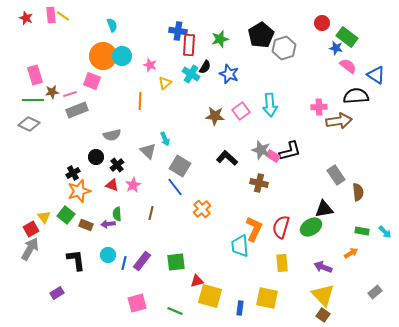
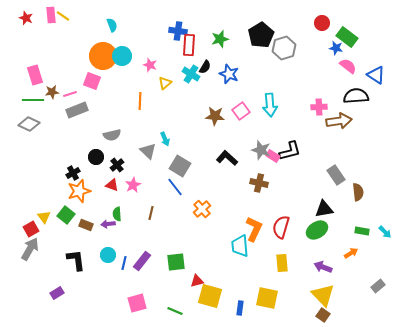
green ellipse at (311, 227): moved 6 px right, 3 px down
gray rectangle at (375, 292): moved 3 px right, 6 px up
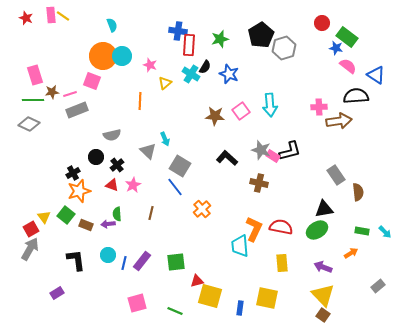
red semicircle at (281, 227): rotated 85 degrees clockwise
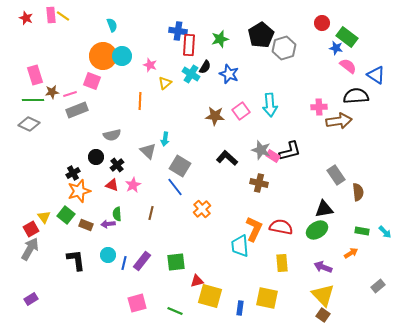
cyan arrow at (165, 139): rotated 32 degrees clockwise
purple rectangle at (57, 293): moved 26 px left, 6 px down
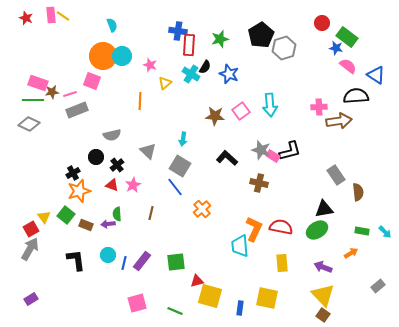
pink rectangle at (35, 75): moved 3 px right, 8 px down; rotated 54 degrees counterclockwise
cyan arrow at (165, 139): moved 18 px right
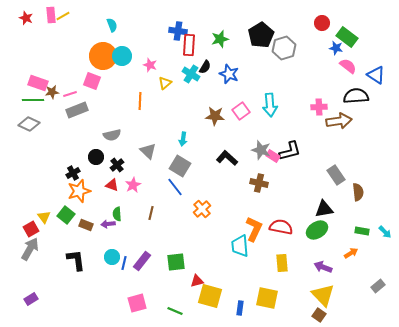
yellow line at (63, 16): rotated 64 degrees counterclockwise
cyan circle at (108, 255): moved 4 px right, 2 px down
brown square at (323, 315): moved 4 px left
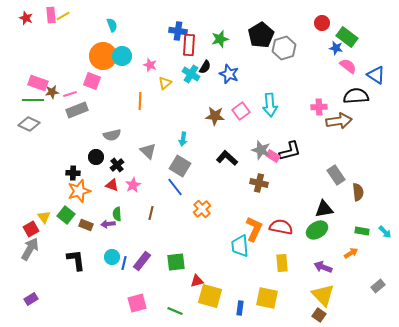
black cross at (73, 173): rotated 32 degrees clockwise
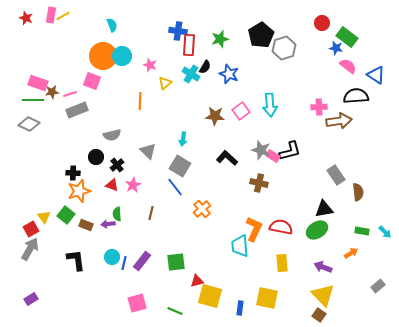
pink rectangle at (51, 15): rotated 14 degrees clockwise
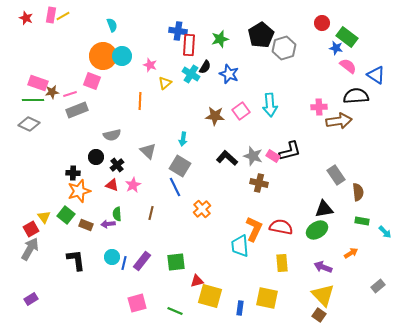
gray star at (261, 150): moved 8 px left, 6 px down
blue line at (175, 187): rotated 12 degrees clockwise
green rectangle at (362, 231): moved 10 px up
